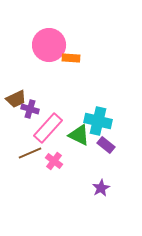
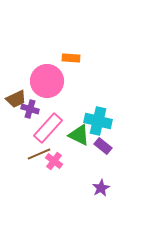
pink circle: moved 2 px left, 36 px down
purple rectangle: moved 3 px left, 1 px down
brown line: moved 9 px right, 1 px down
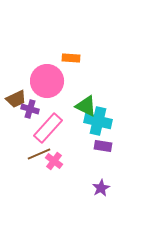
green triangle: moved 7 px right, 29 px up
purple rectangle: rotated 30 degrees counterclockwise
